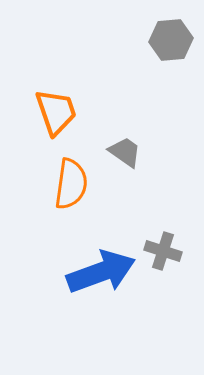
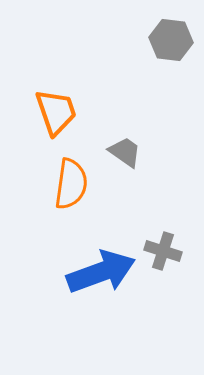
gray hexagon: rotated 12 degrees clockwise
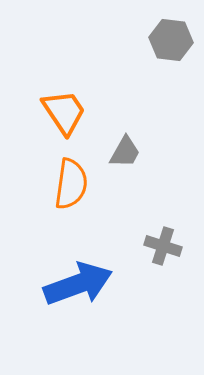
orange trapezoid: moved 8 px right; rotated 15 degrees counterclockwise
gray trapezoid: rotated 84 degrees clockwise
gray cross: moved 5 px up
blue arrow: moved 23 px left, 12 px down
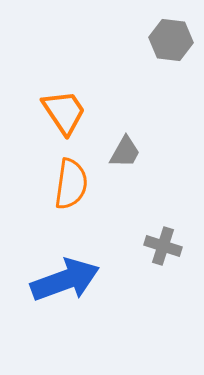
blue arrow: moved 13 px left, 4 px up
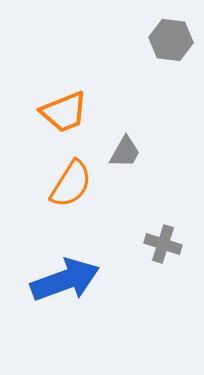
orange trapezoid: rotated 102 degrees clockwise
orange semicircle: rotated 24 degrees clockwise
gray cross: moved 2 px up
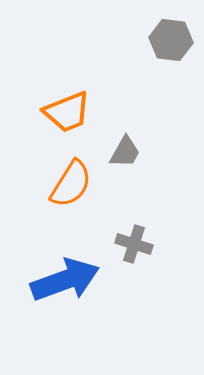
orange trapezoid: moved 3 px right
gray cross: moved 29 px left
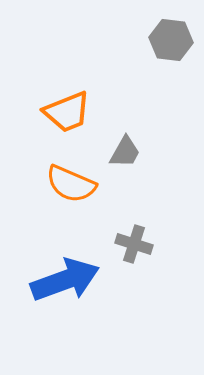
orange semicircle: rotated 81 degrees clockwise
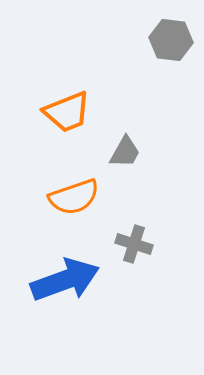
orange semicircle: moved 3 px right, 13 px down; rotated 42 degrees counterclockwise
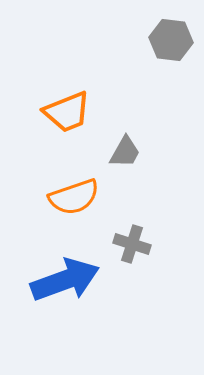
gray cross: moved 2 px left
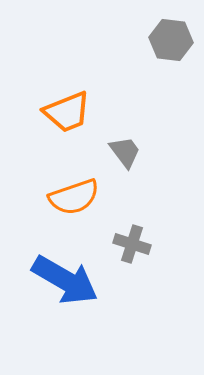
gray trapezoid: rotated 66 degrees counterclockwise
blue arrow: rotated 50 degrees clockwise
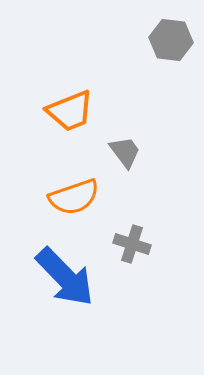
orange trapezoid: moved 3 px right, 1 px up
blue arrow: moved 3 px up; rotated 16 degrees clockwise
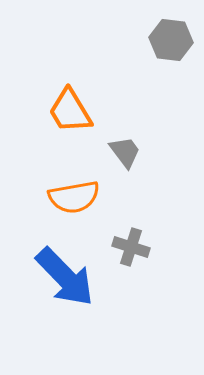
orange trapezoid: rotated 81 degrees clockwise
orange semicircle: rotated 9 degrees clockwise
gray cross: moved 1 px left, 3 px down
